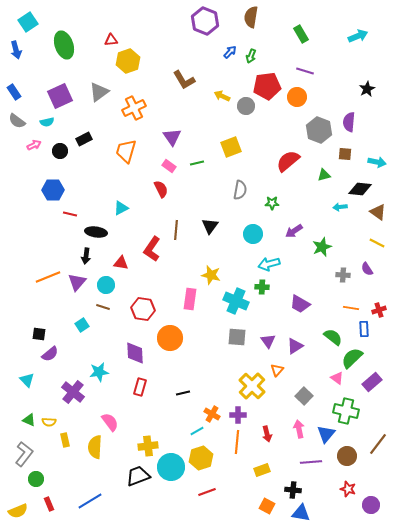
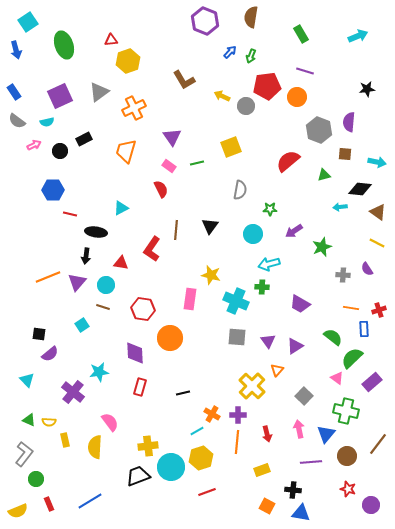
black star at (367, 89): rotated 21 degrees clockwise
green star at (272, 203): moved 2 px left, 6 px down
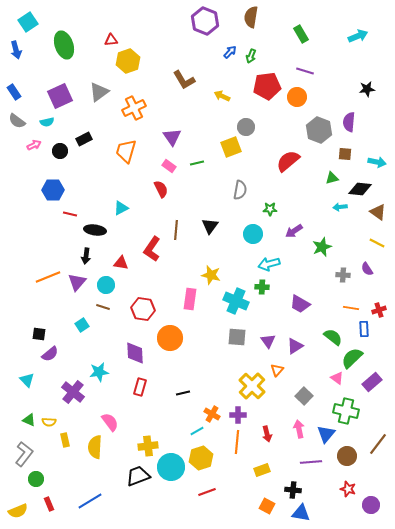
gray circle at (246, 106): moved 21 px down
green triangle at (324, 175): moved 8 px right, 3 px down
black ellipse at (96, 232): moved 1 px left, 2 px up
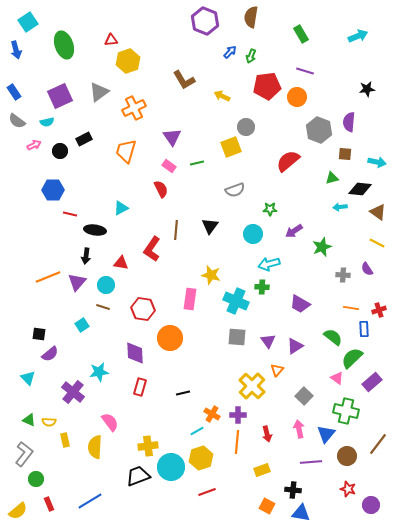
gray semicircle at (240, 190): moved 5 px left; rotated 60 degrees clockwise
cyan triangle at (27, 380): moved 1 px right, 2 px up
yellow semicircle at (18, 511): rotated 18 degrees counterclockwise
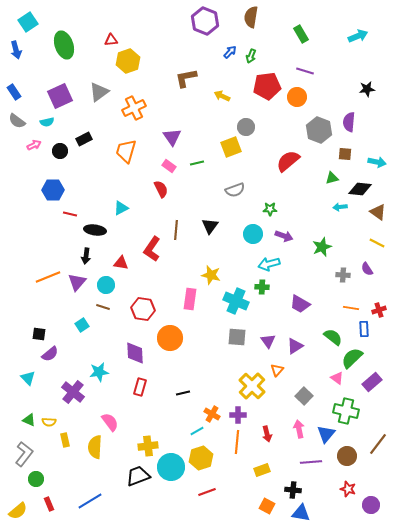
brown L-shape at (184, 80): moved 2 px right, 2 px up; rotated 110 degrees clockwise
purple arrow at (294, 231): moved 10 px left, 5 px down; rotated 126 degrees counterclockwise
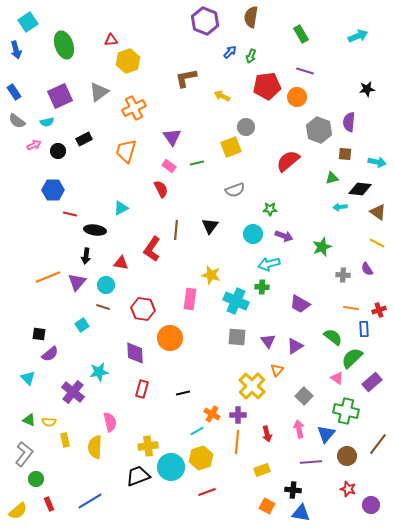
black circle at (60, 151): moved 2 px left
red rectangle at (140, 387): moved 2 px right, 2 px down
pink semicircle at (110, 422): rotated 24 degrees clockwise
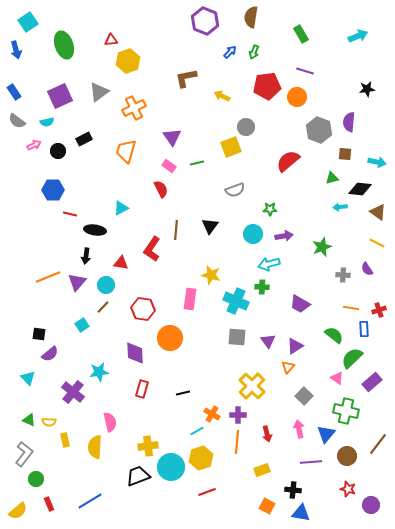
green arrow at (251, 56): moved 3 px right, 4 px up
purple arrow at (284, 236): rotated 30 degrees counterclockwise
brown line at (103, 307): rotated 64 degrees counterclockwise
green semicircle at (333, 337): moved 1 px right, 2 px up
orange triangle at (277, 370): moved 11 px right, 3 px up
